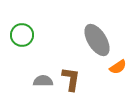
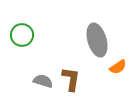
gray ellipse: rotated 16 degrees clockwise
gray semicircle: rotated 18 degrees clockwise
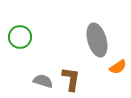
green circle: moved 2 px left, 2 px down
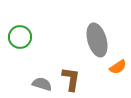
gray semicircle: moved 1 px left, 3 px down
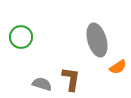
green circle: moved 1 px right
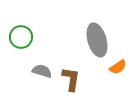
gray semicircle: moved 13 px up
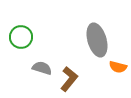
orange semicircle: rotated 48 degrees clockwise
gray semicircle: moved 3 px up
brown L-shape: moved 2 px left; rotated 30 degrees clockwise
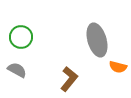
gray semicircle: moved 25 px left, 2 px down; rotated 12 degrees clockwise
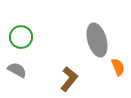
orange semicircle: rotated 126 degrees counterclockwise
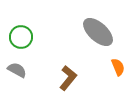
gray ellipse: moved 1 px right, 8 px up; rotated 32 degrees counterclockwise
brown L-shape: moved 1 px left, 1 px up
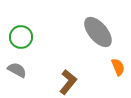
gray ellipse: rotated 8 degrees clockwise
brown L-shape: moved 4 px down
